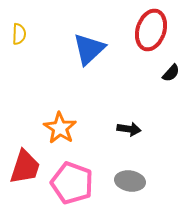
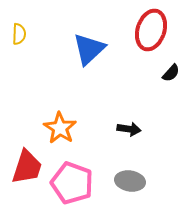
red trapezoid: moved 2 px right
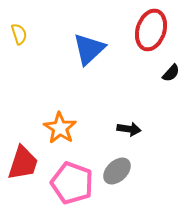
yellow semicircle: rotated 20 degrees counterclockwise
red trapezoid: moved 4 px left, 4 px up
gray ellipse: moved 13 px left, 10 px up; rotated 52 degrees counterclockwise
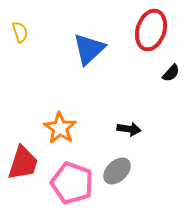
yellow semicircle: moved 1 px right, 2 px up
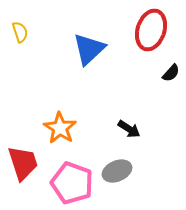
black arrow: rotated 25 degrees clockwise
red trapezoid: rotated 36 degrees counterclockwise
gray ellipse: rotated 20 degrees clockwise
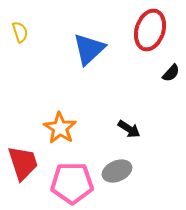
red ellipse: moved 1 px left
pink pentagon: rotated 21 degrees counterclockwise
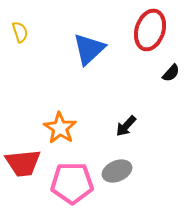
black arrow: moved 3 px left, 3 px up; rotated 100 degrees clockwise
red trapezoid: rotated 102 degrees clockwise
